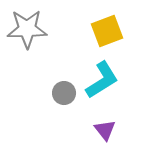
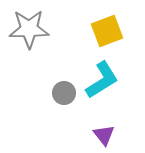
gray star: moved 2 px right
purple triangle: moved 1 px left, 5 px down
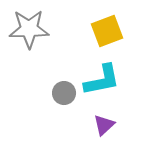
cyan L-shape: rotated 21 degrees clockwise
purple triangle: moved 10 px up; rotated 25 degrees clockwise
